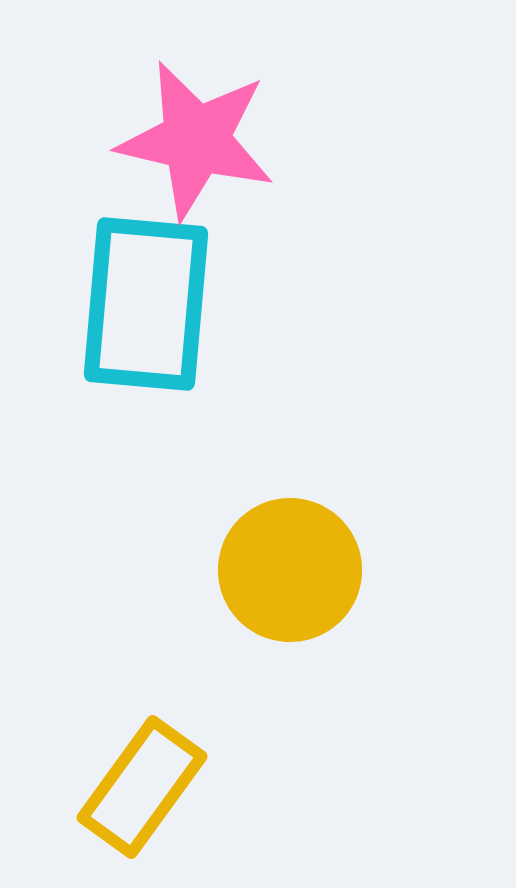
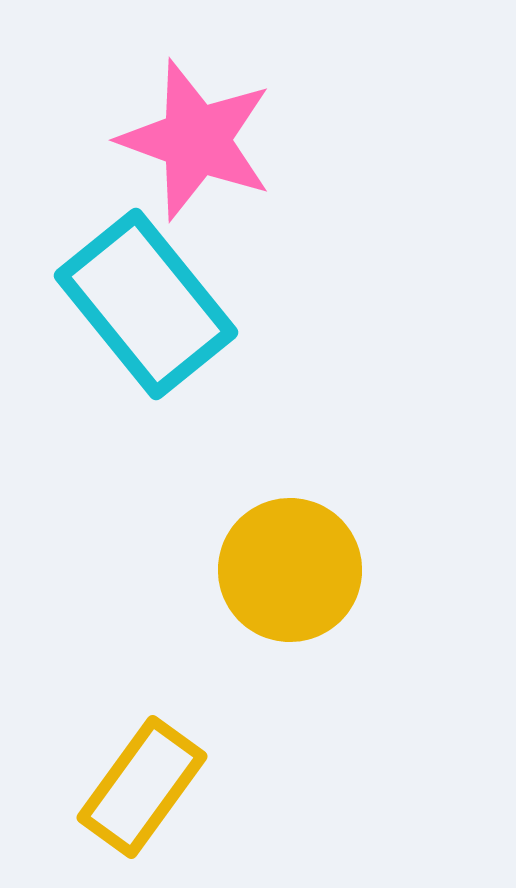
pink star: rotated 7 degrees clockwise
cyan rectangle: rotated 44 degrees counterclockwise
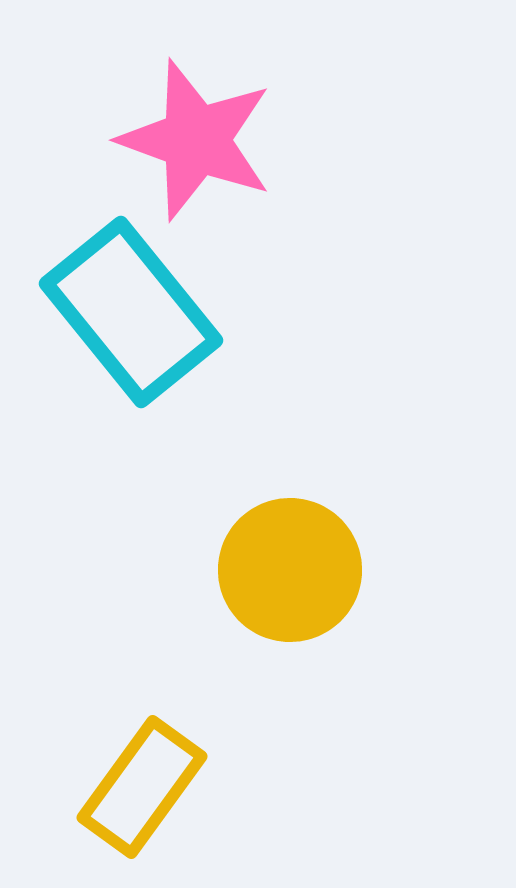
cyan rectangle: moved 15 px left, 8 px down
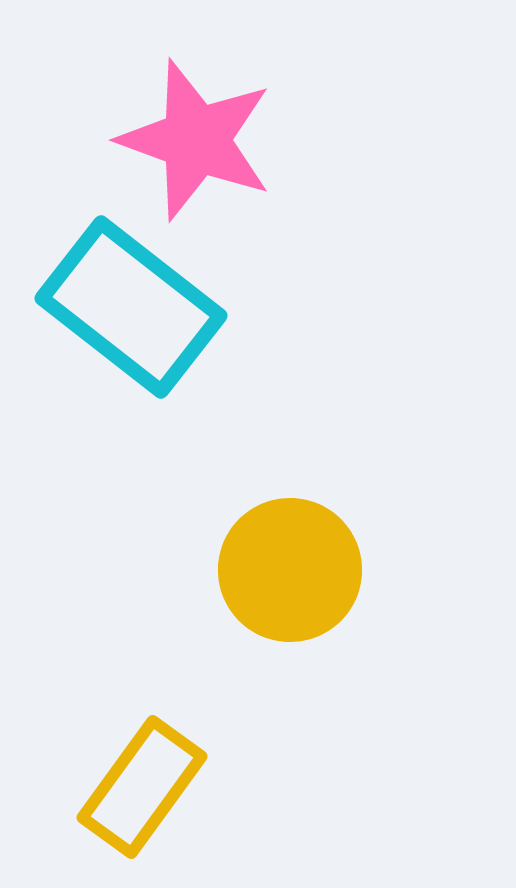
cyan rectangle: moved 5 px up; rotated 13 degrees counterclockwise
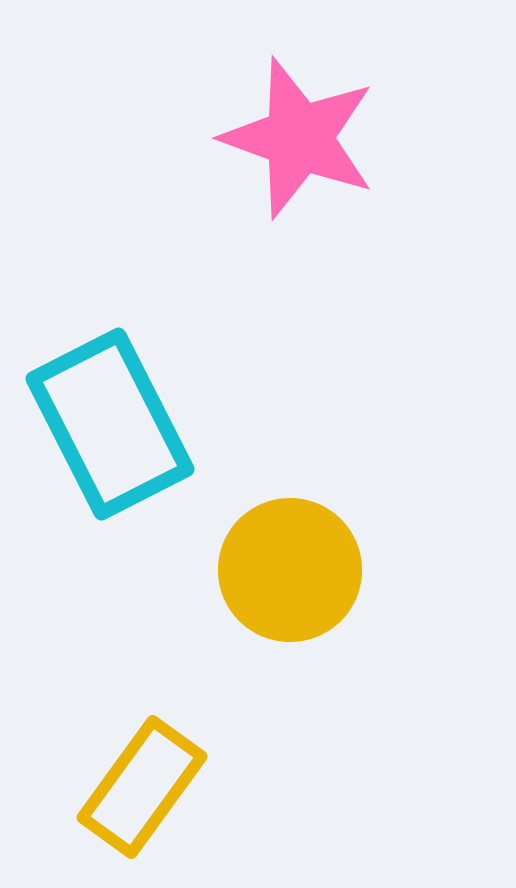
pink star: moved 103 px right, 2 px up
cyan rectangle: moved 21 px left, 117 px down; rotated 25 degrees clockwise
